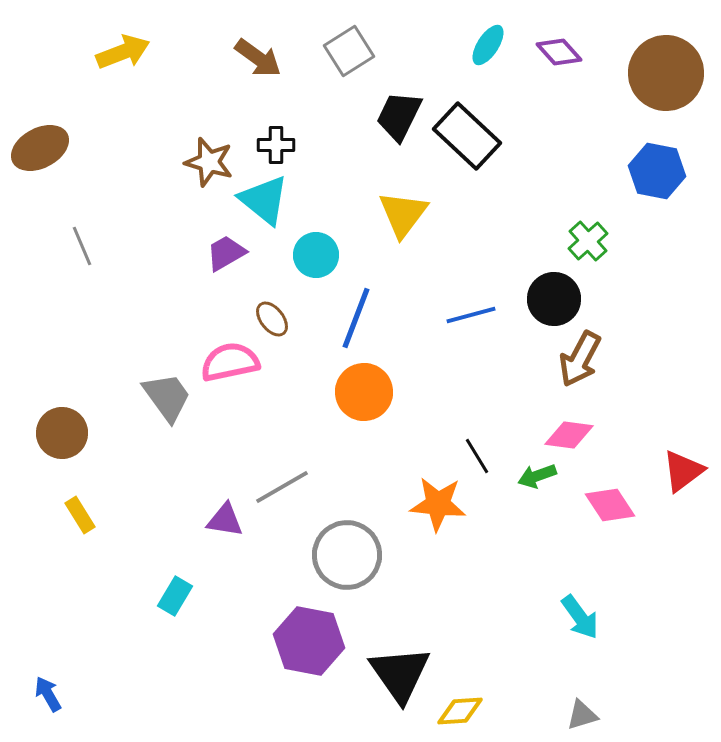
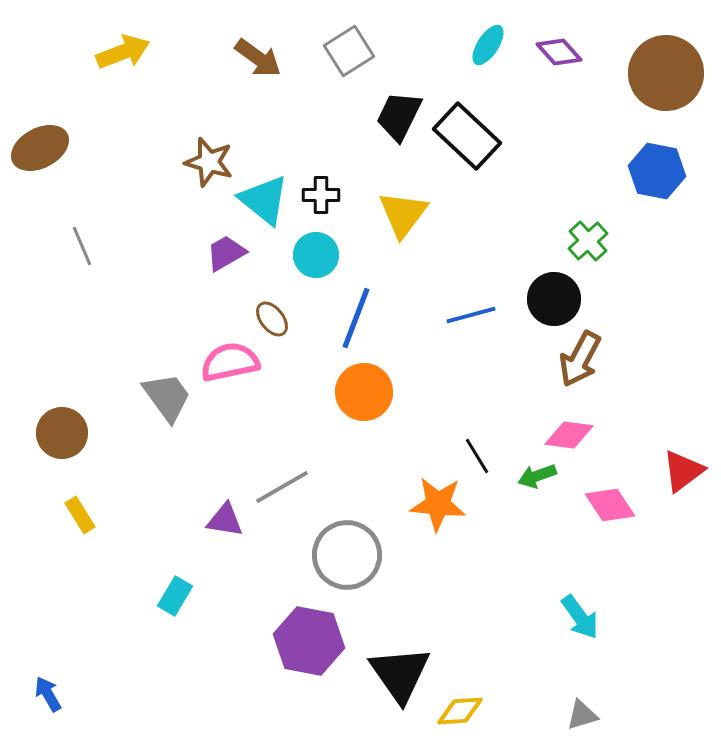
black cross at (276, 145): moved 45 px right, 50 px down
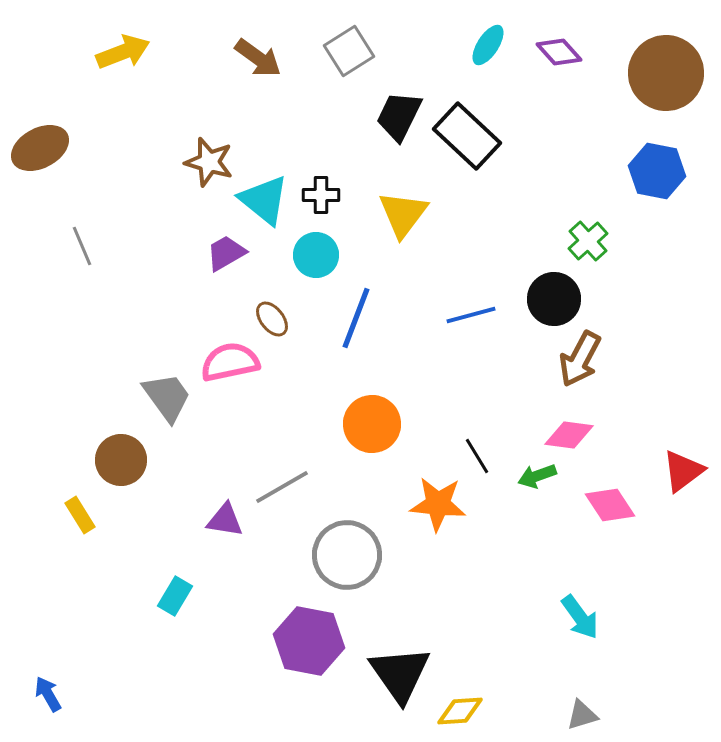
orange circle at (364, 392): moved 8 px right, 32 px down
brown circle at (62, 433): moved 59 px right, 27 px down
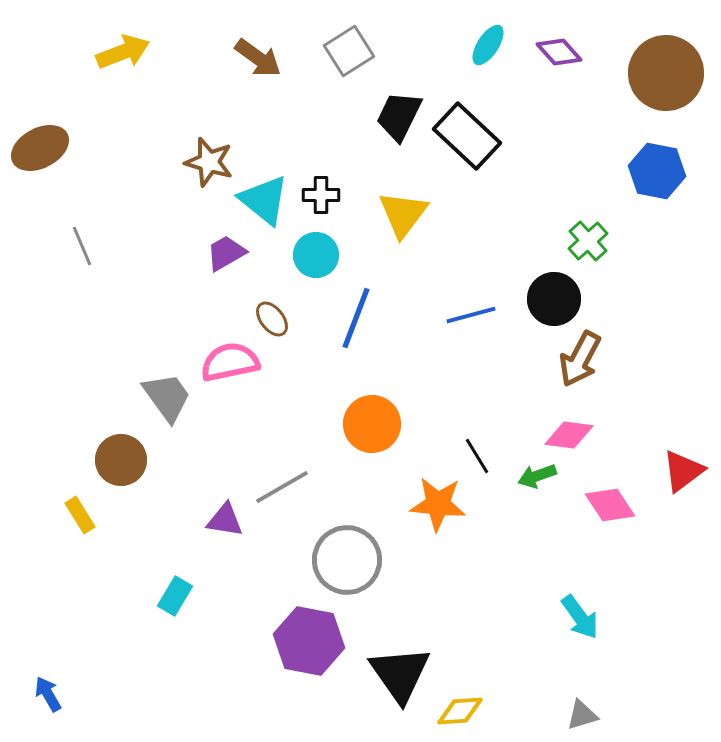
gray circle at (347, 555): moved 5 px down
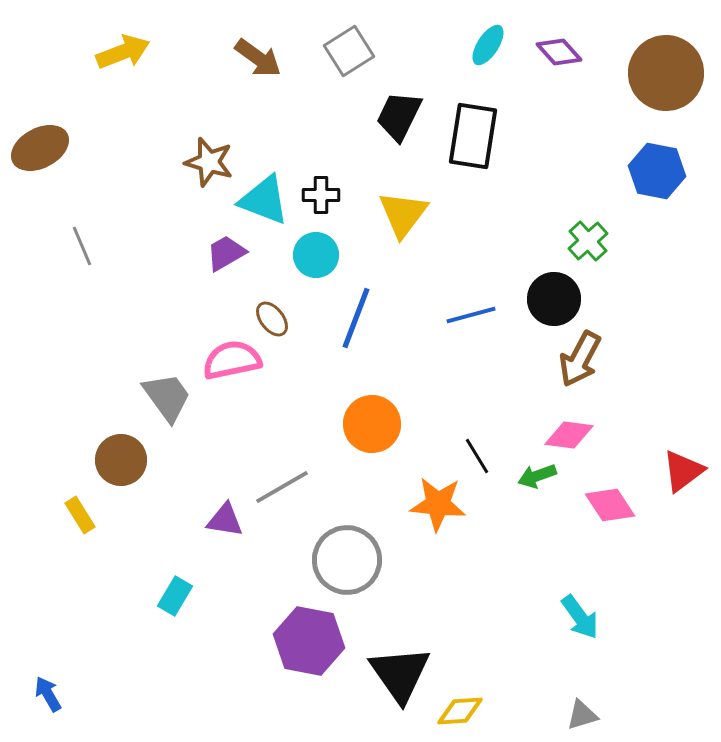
black rectangle at (467, 136): moved 6 px right; rotated 56 degrees clockwise
cyan triangle at (264, 200): rotated 18 degrees counterclockwise
pink semicircle at (230, 362): moved 2 px right, 2 px up
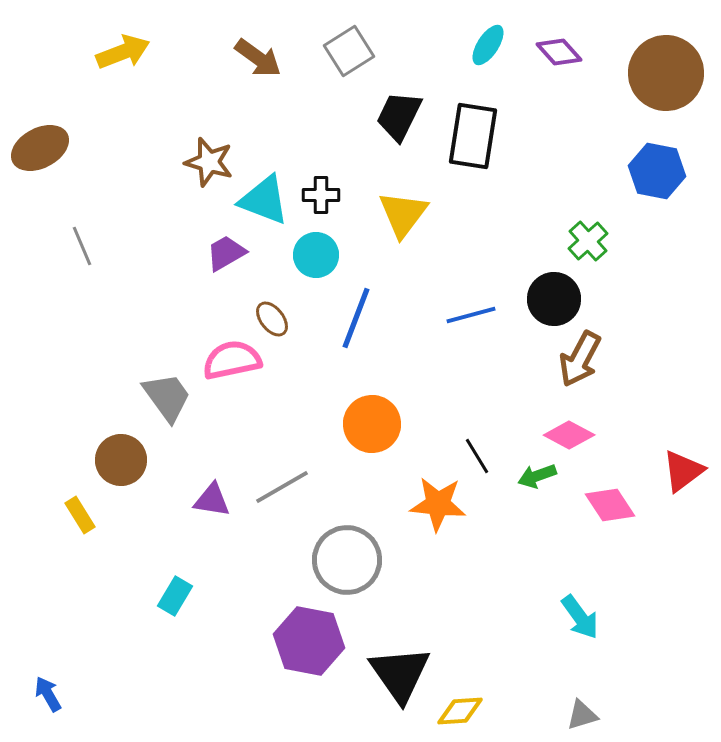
pink diamond at (569, 435): rotated 21 degrees clockwise
purple triangle at (225, 520): moved 13 px left, 20 px up
